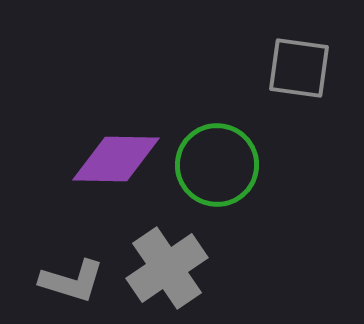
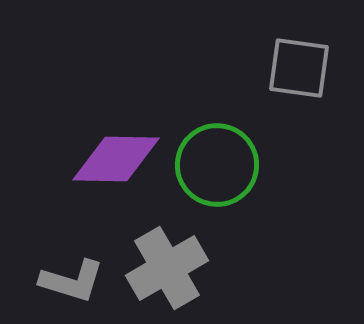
gray cross: rotated 4 degrees clockwise
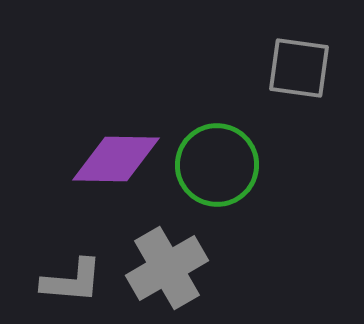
gray L-shape: rotated 12 degrees counterclockwise
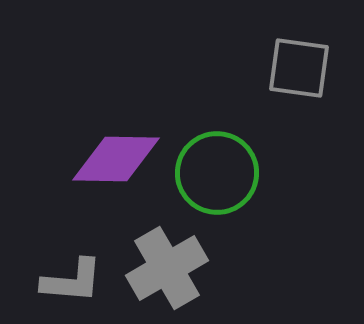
green circle: moved 8 px down
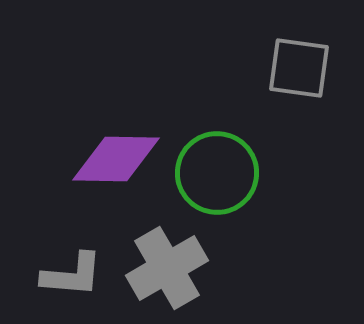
gray L-shape: moved 6 px up
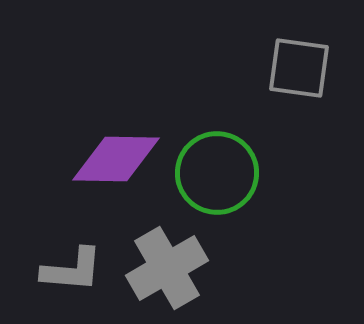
gray L-shape: moved 5 px up
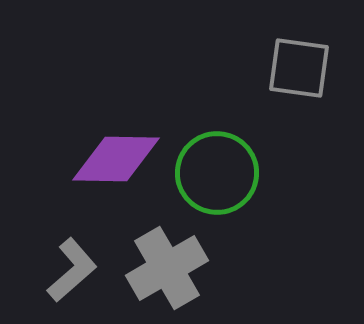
gray L-shape: rotated 46 degrees counterclockwise
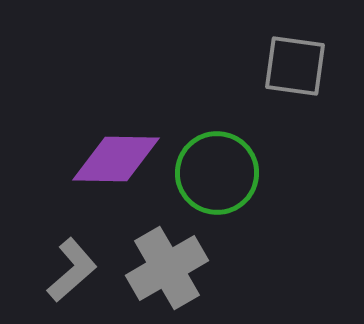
gray square: moved 4 px left, 2 px up
